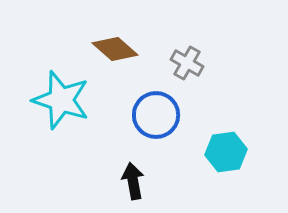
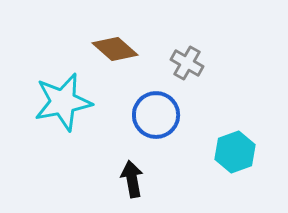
cyan star: moved 2 px right, 2 px down; rotated 30 degrees counterclockwise
cyan hexagon: moved 9 px right; rotated 12 degrees counterclockwise
black arrow: moved 1 px left, 2 px up
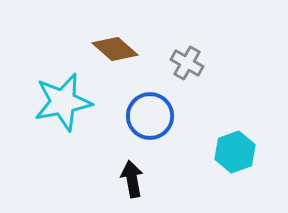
blue circle: moved 6 px left, 1 px down
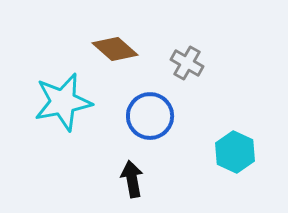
cyan hexagon: rotated 15 degrees counterclockwise
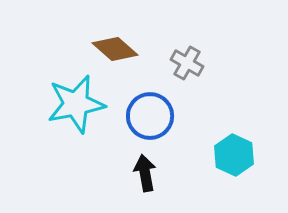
cyan star: moved 13 px right, 2 px down
cyan hexagon: moved 1 px left, 3 px down
black arrow: moved 13 px right, 6 px up
